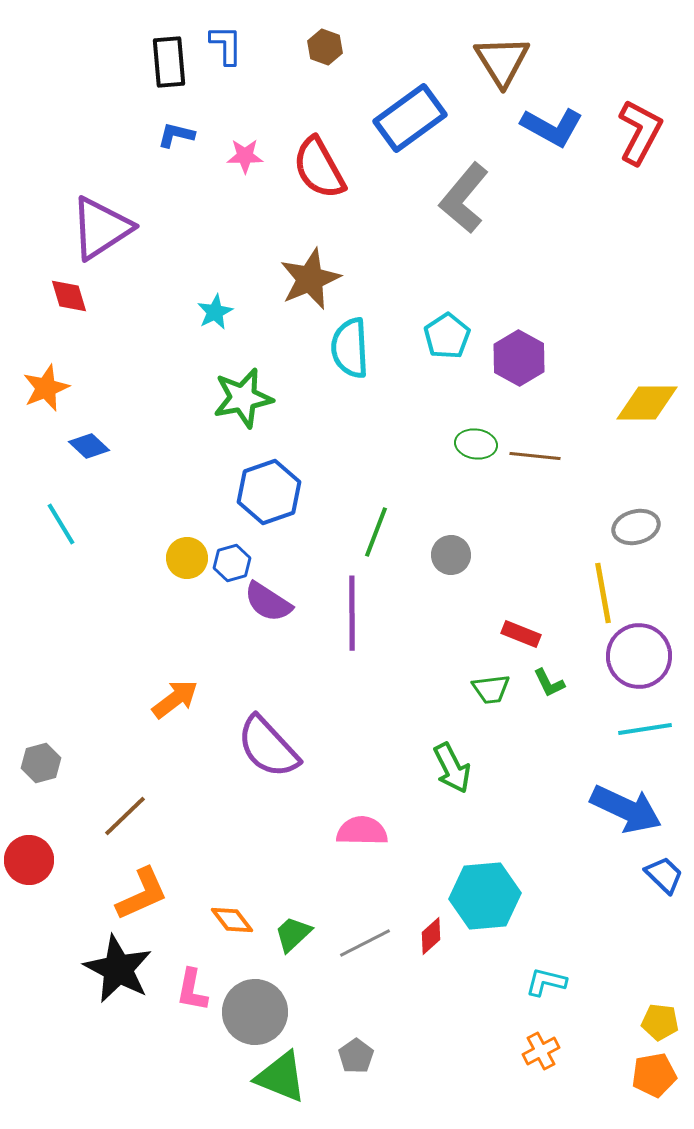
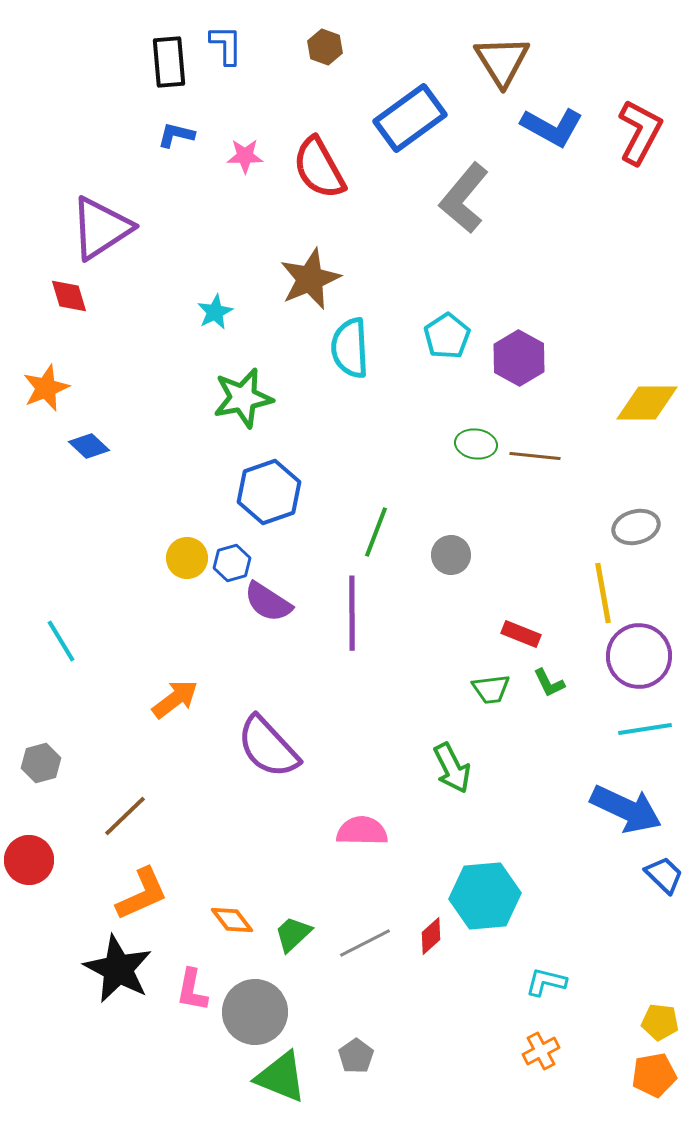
cyan line at (61, 524): moved 117 px down
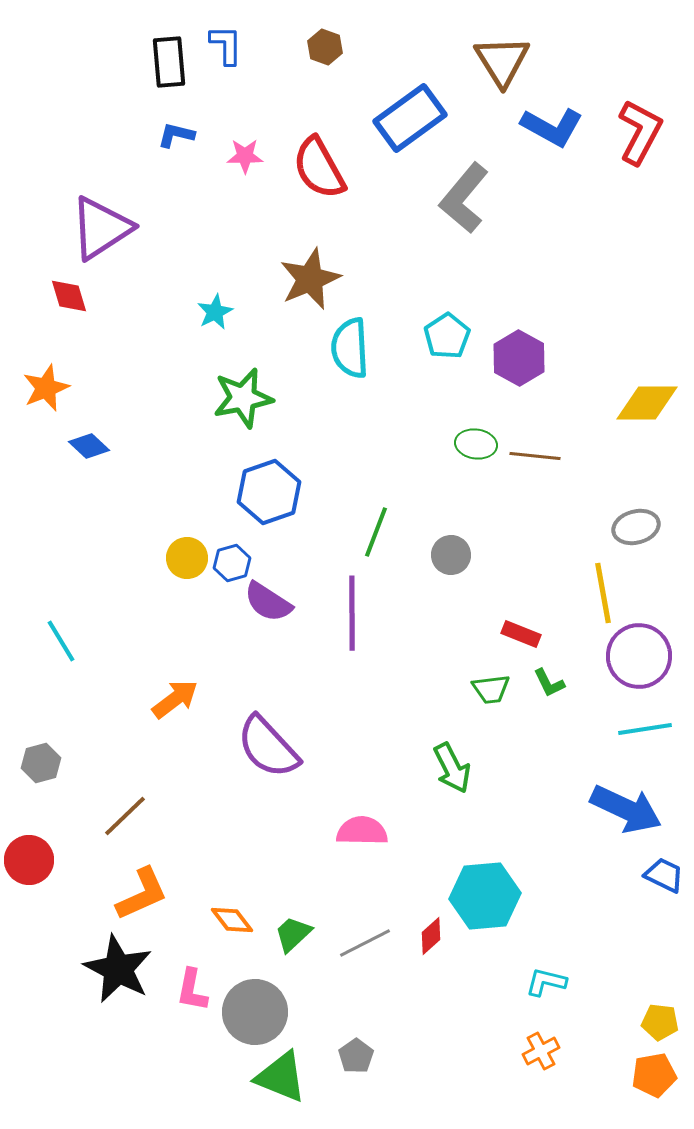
blue trapezoid at (664, 875): rotated 18 degrees counterclockwise
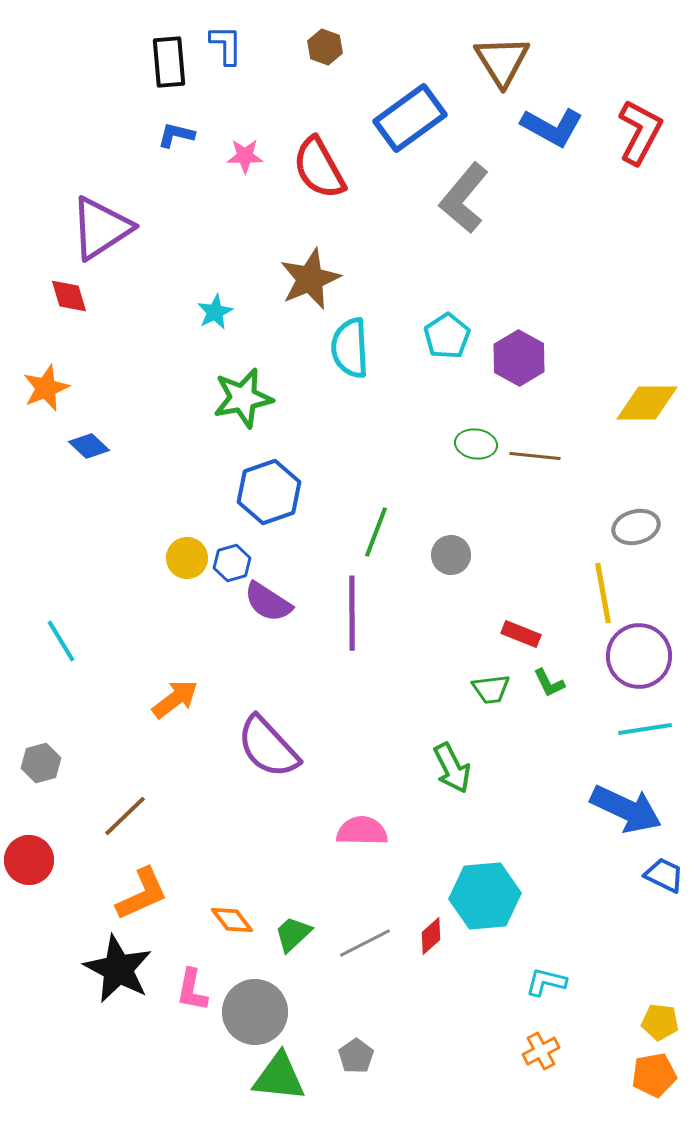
green triangle at (281, 1077): moved 2 px left; rotated 16 degrees counterclockwise
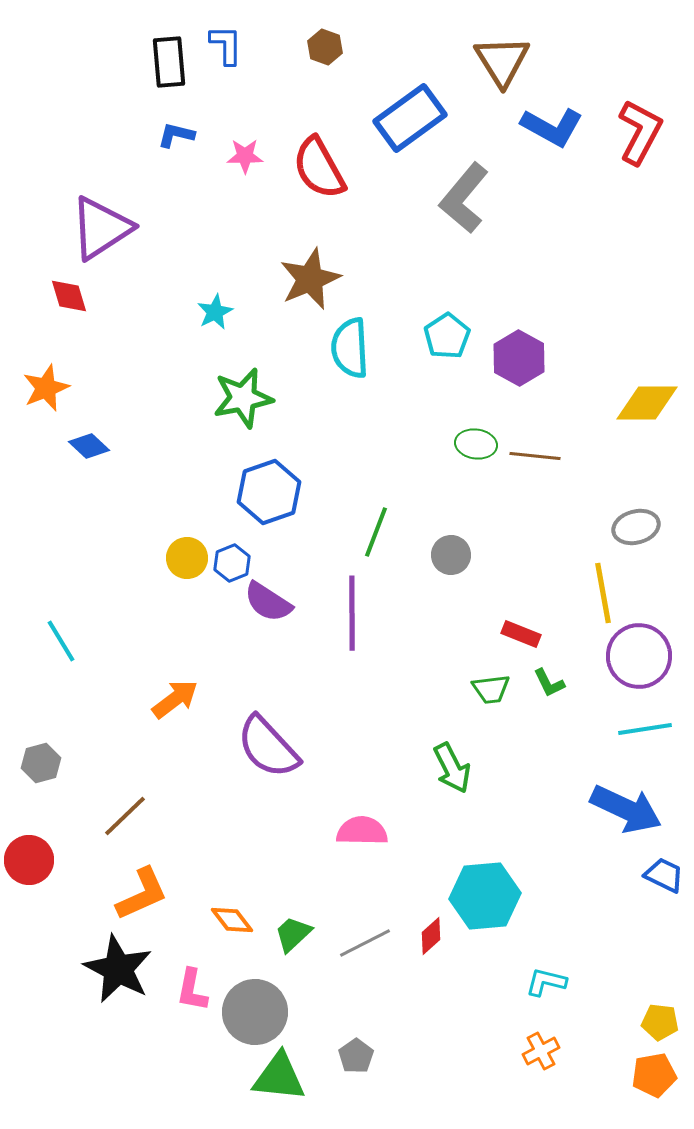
blue hexagon at (232, 563): rotated 6 degrees counterclockwise
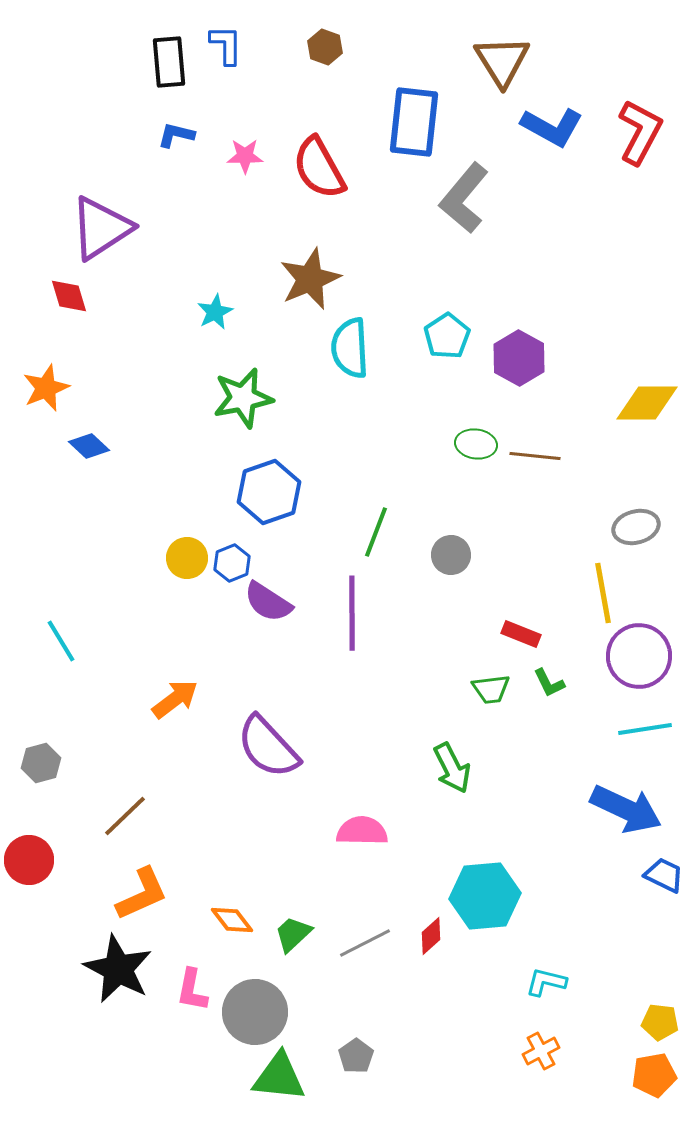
blue rectangle at (410, 118): moved 4 px right, 4 px down; rotated 48 degrees counterclockwise
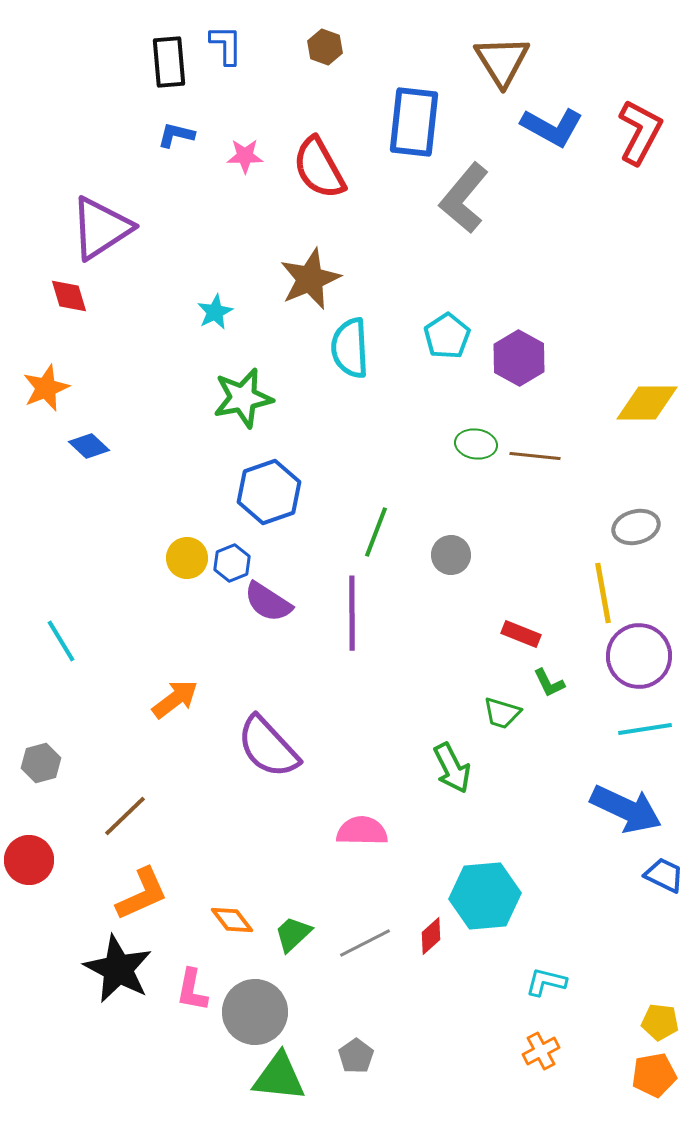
green trapezoid at (491, 689): moved 11 px right, 24 px down; rotated 24 degrees clockwise
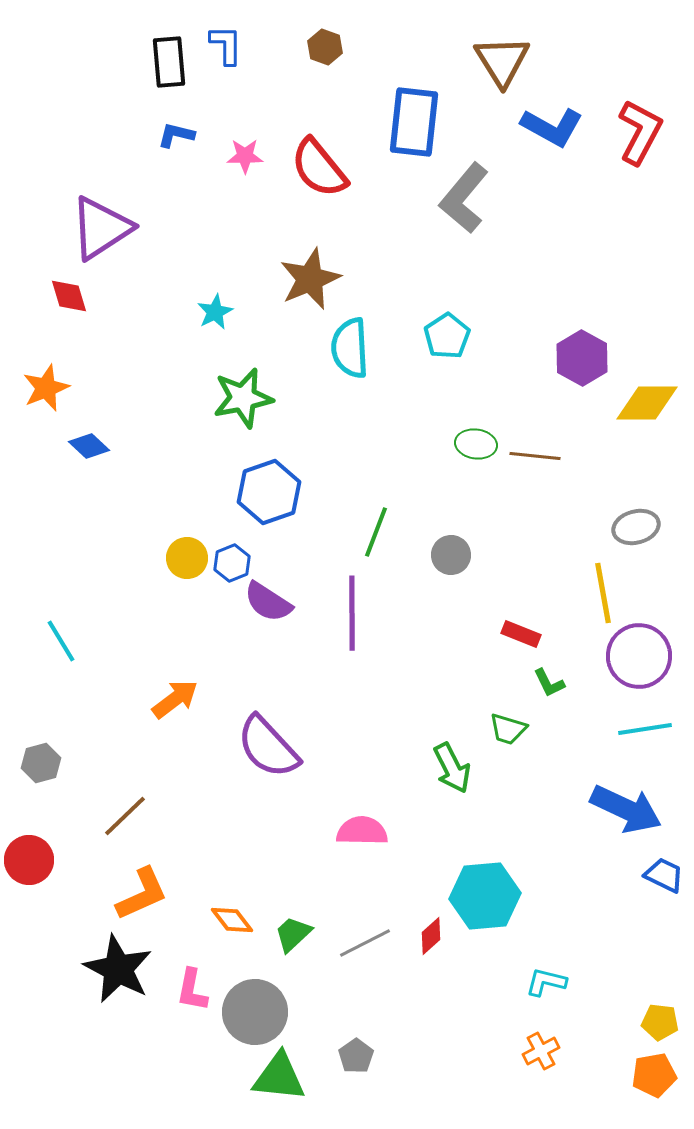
red semicircle at (319, 168): rotated 10 degrees counterclockwise
purple hexagon at (519, 358): moved 63 px right
green trapezoid at (502, 713): moved 6 px right, 16 px down
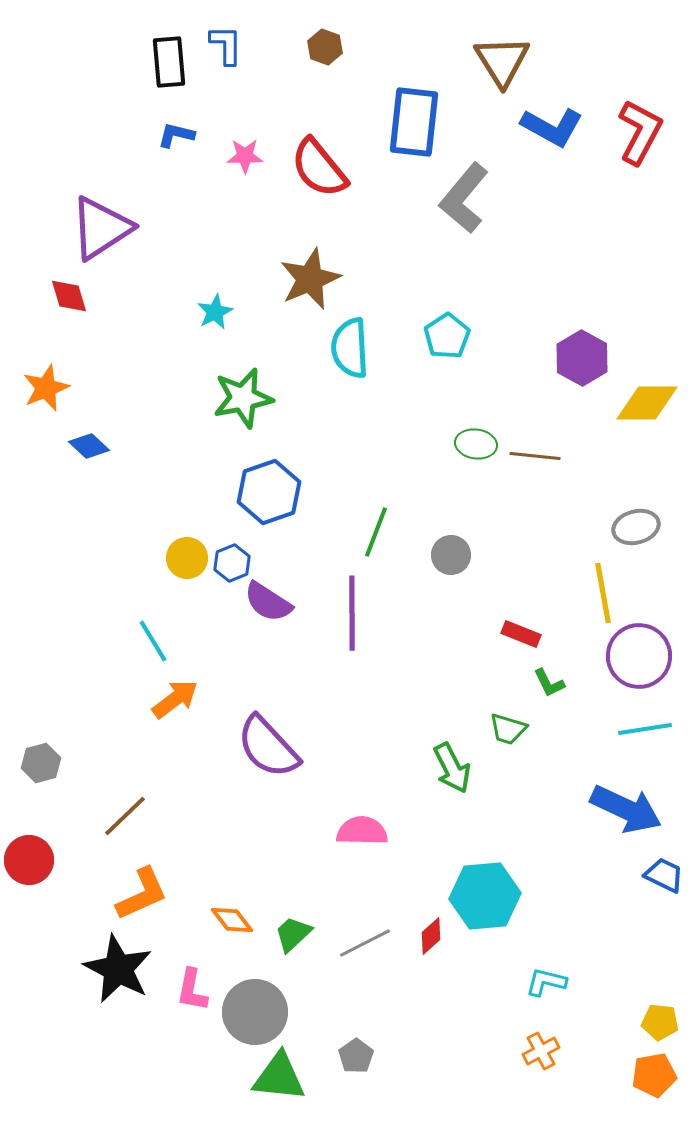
cyan line at (61, 641): moved 92 px right
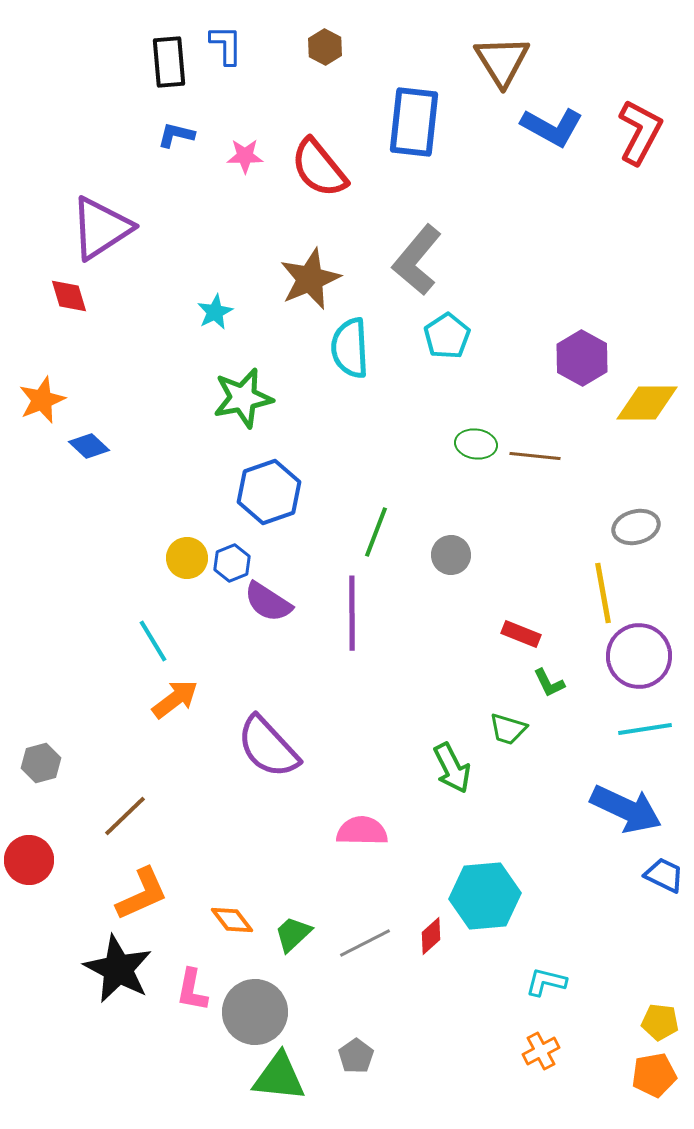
brown hexagon at (325, 47): rotated 8 degrees clockwise
gray L-shape at (464, 198): moved 47 px left, 62 px down
orange star at (46, 388): moved 4 px left, 12 px down
